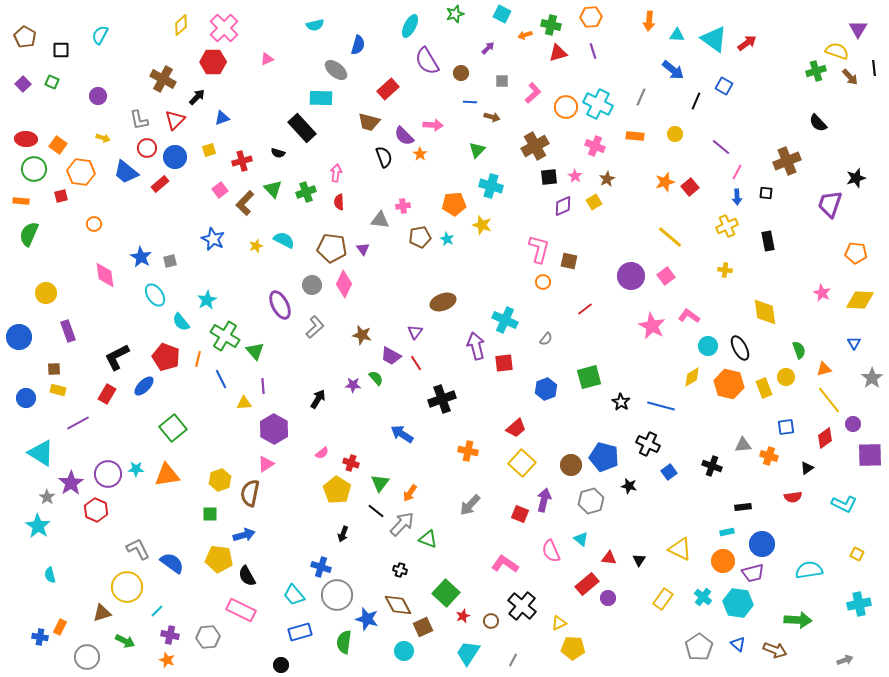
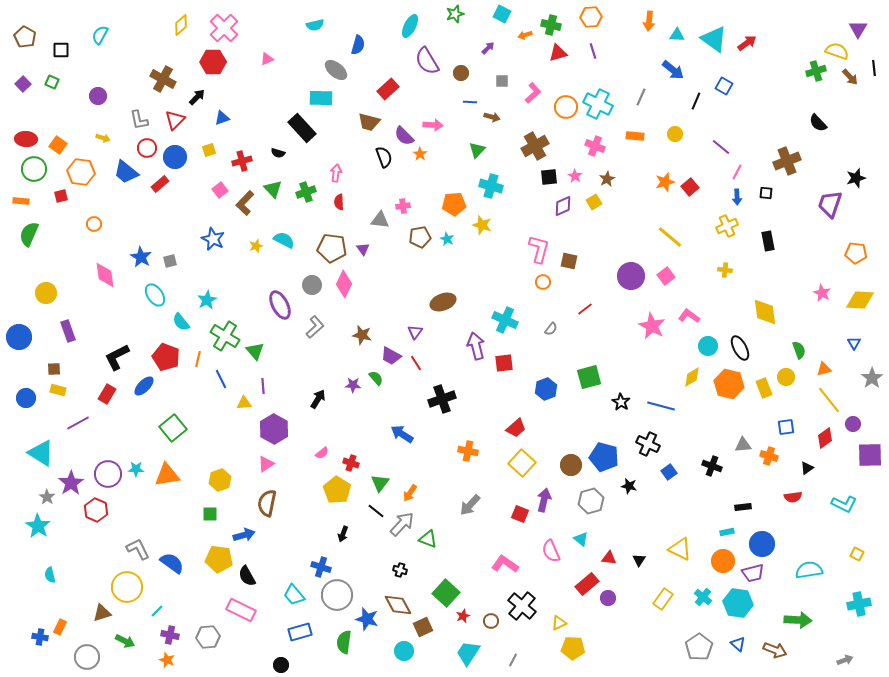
gray semicircle at (546, 339): moved 5 px right, 10 px up
brown semicircle at (250, 493): moved 17 px right, 10 px down
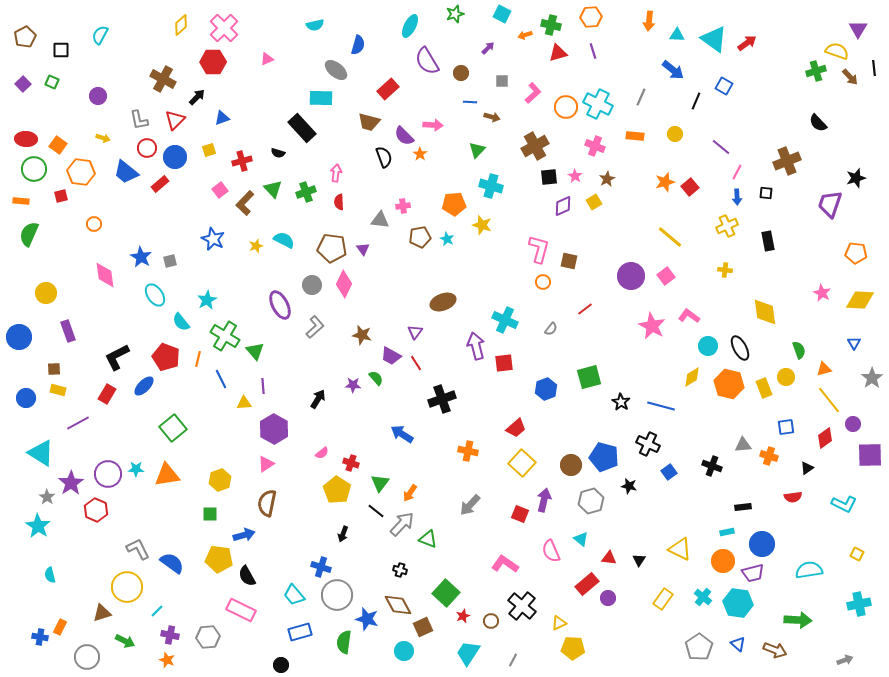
brown pentagon at (25, 37): rotated 15 degrees clockwise
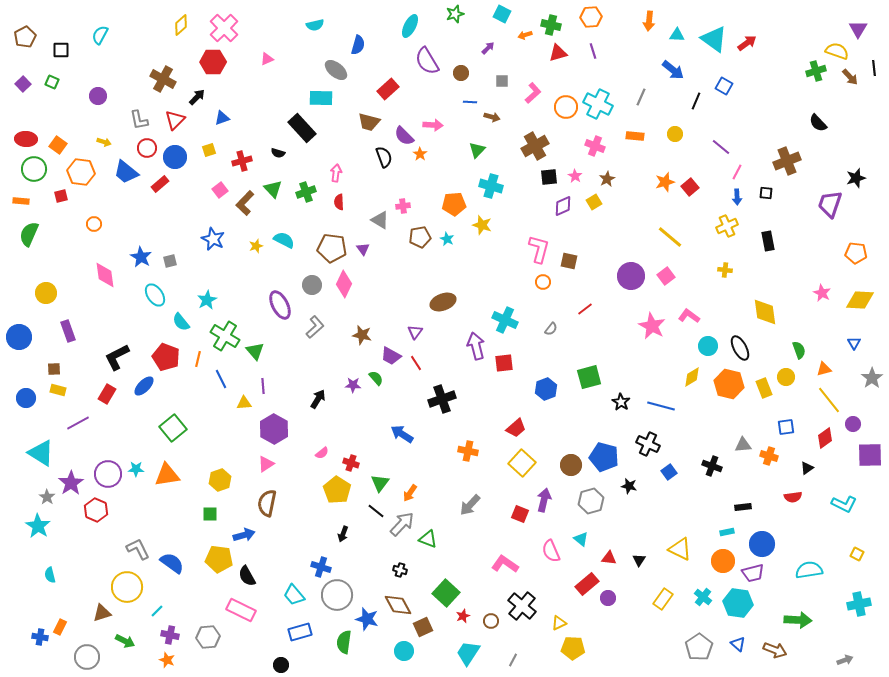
yellow arrow at (103, 138): moved 1 px right, 4 px down
gray triangle at (380, 220): rotated 24 degrees clockwise
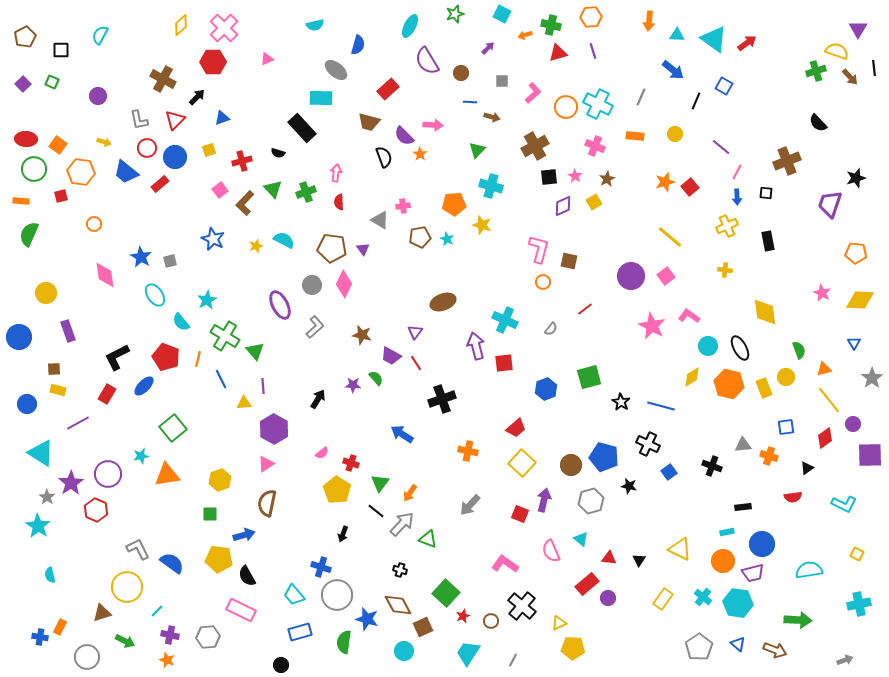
blue circle at (26, 398): moved 1 px right, 6 px down
cyan star at (136, 469): moved 5 px right, 13 px up; rotated 14 degrees counterclockwise
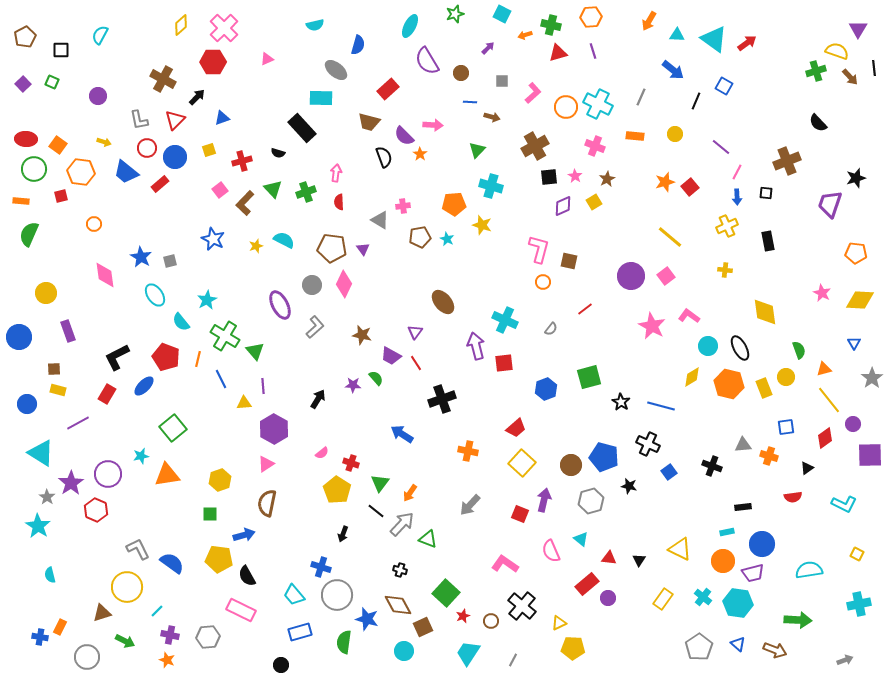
orange arrow at (649, 21): rotated 24 degrees clockwise
brown ellipse at (443, 302): rotated 70 degrees clockwise
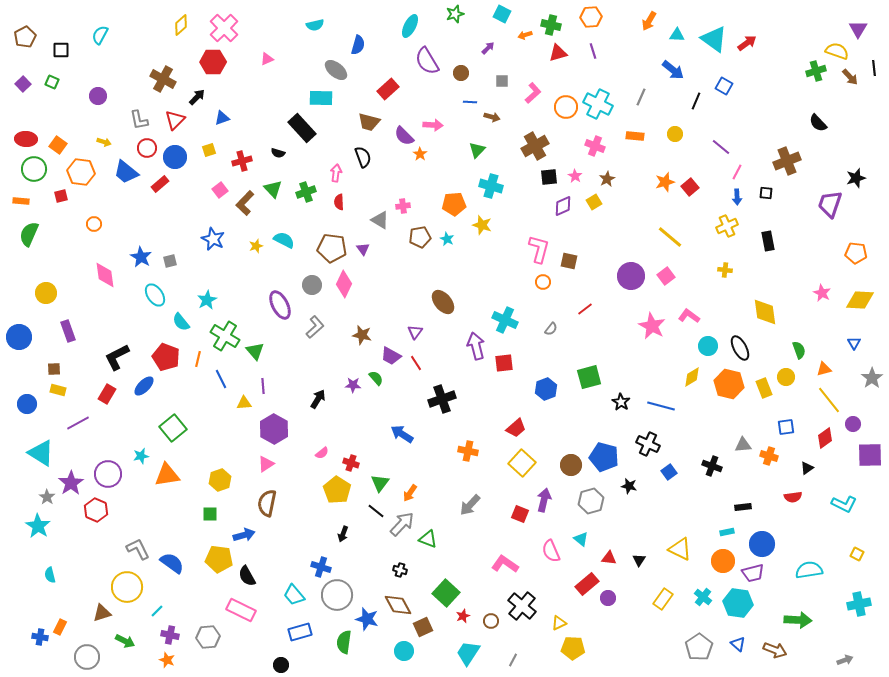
black semicircle at (384, 157): moved 21 px left
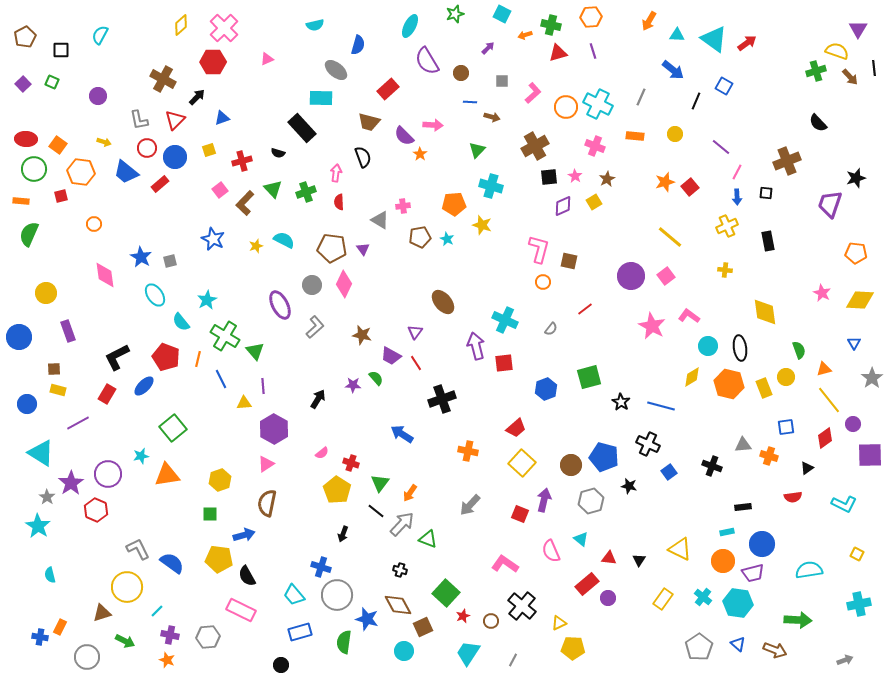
black ellipse at (740, 348): rotated 20 degrees clockwise
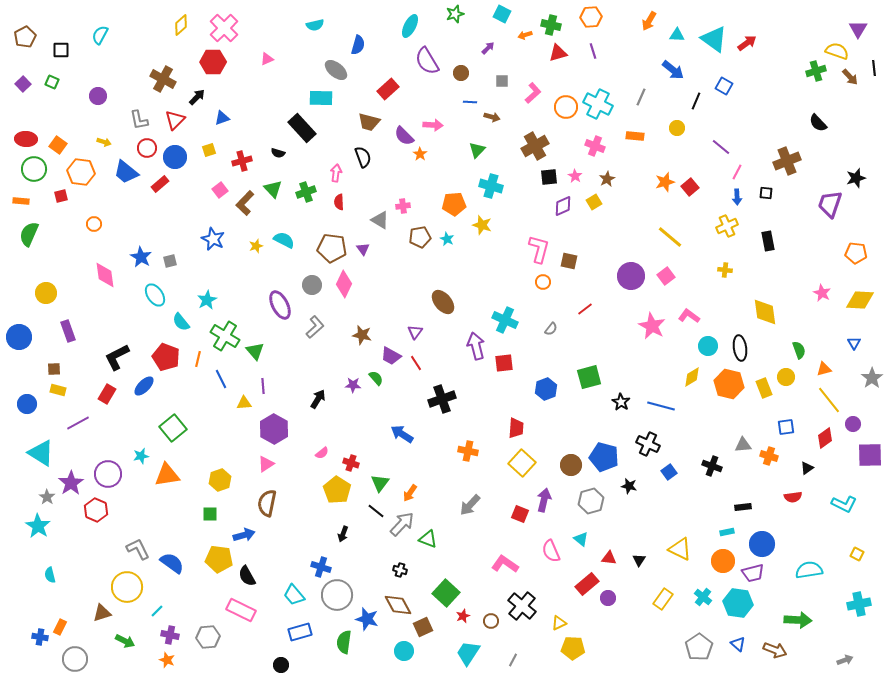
yellow circle at (675, 134): moved 2 px right, 6 px up
red trapezoid at (516, 428): rotated 45 degrees counterclockwise
gray circle at (87, 657): moved 12 px left, 2 px down
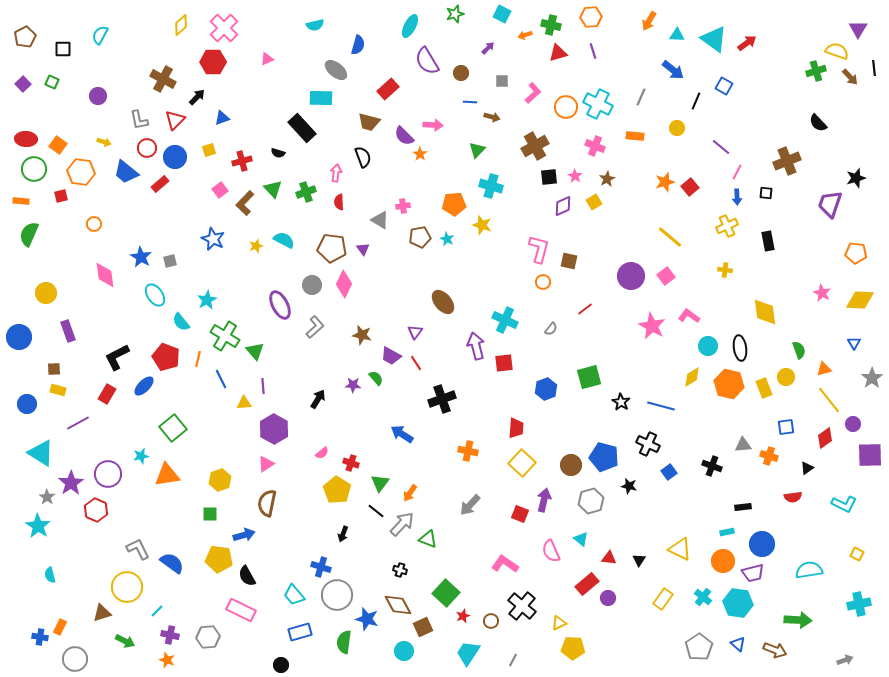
black square at (61, 50): moved 2 px right, 1 px up
